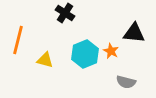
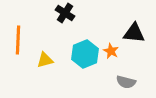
orange line: rotated 12 degrees counterclockwise
yellow triangle: rotated 30 degrees counterclockwise
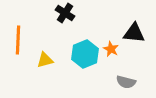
orange star: moved 2 px up
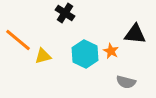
black triangle: moved 1 px right, 1 px down
orange line: rotated 52 degrees counterclockwise
orange star: moved 2 px down
cyan hexagon: rotated 12 degrees counterclockwise
yellow triangle: moved 2 px left, 4 px up
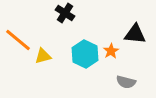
orange star: rotated 14 degrees clockwise
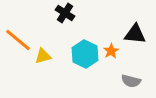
gray semicircle: moved 5 px right, 1 px up
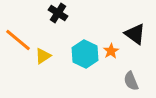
black cross: moved 7 px left
black triangle: rotated 30 degrees clockwise
yellow triangle: rotated 18 degrees counterclockwise
gray semicircle: rotated 54 degrees clockwise
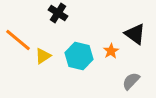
cyan hexagon: moved 6 px left, 2 px down; rotated 12 degrees counterclockwise
gray semicircle: rotated 66 degrees clockwise
